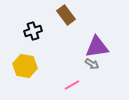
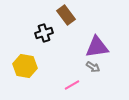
black cross: moved 11 px right, 2 px down
gray arrow: moved 1 px right, 3 px down
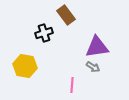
pink line: rotated 56 degrees counterclockwise
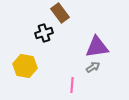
brown rectangle: moved 6 px left, 2 px up
gray arrow: rotated 64 degrees counterclockwise
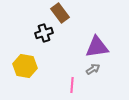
gray arrow: moved 2 px down
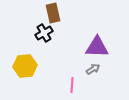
brown rectangle: moved 7 px left; rotated 24 degrees clockwise
black cross: rotated 12 degrees counterclockwise
purple triangle: rotated 10 degrees clockwise
yellow hexagon: rotated 15 degrees counterclockwise
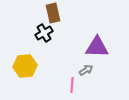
gray arrow: moved 7 px left, 1 px down
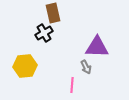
gray arrow: moved 3 px up; rotated 96 degrees clockwise
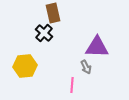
black cross: rotated 18 degrees counterclockwise
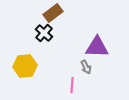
brown rectangle: rotated 66 degrees clockwise
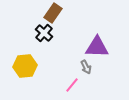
brown rectangle: rotated 18 degrees counterclockwise
pink line: rotated 35 degrees clockwise
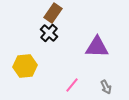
black cross: moved 5 px right
gray arrow: moved 20 px right, 20 px down
